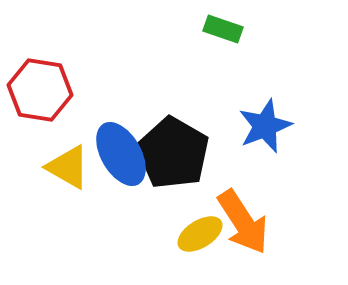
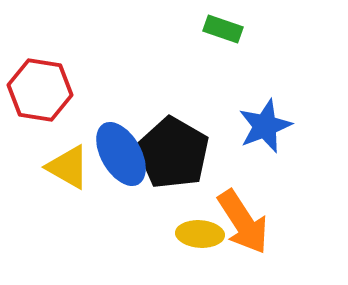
yellow ellipse: rotated 36 degrees clockwise
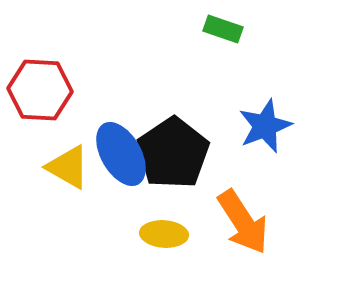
red hexagon: rotated 6 degrees counterclockwise
black pentagon: rotated 8 degrees clockwise
yellow ellipse: moved 36 px left
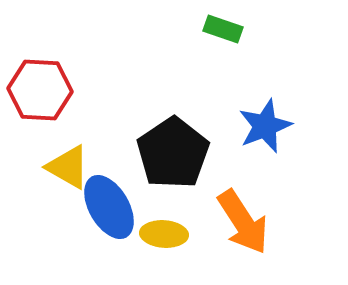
blue ellipse: moved 12 px left, 53 px down
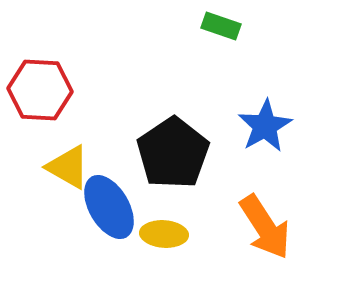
green rectangle: moved 2 px left, 3 px up
blue star: rotated 8 degrees counterclockwise
orange arrow: moved 22 px right, 5 px down
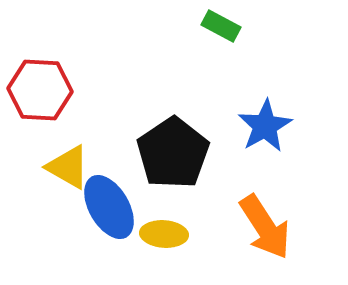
green rectangle: rotated 9 degrees clockwise
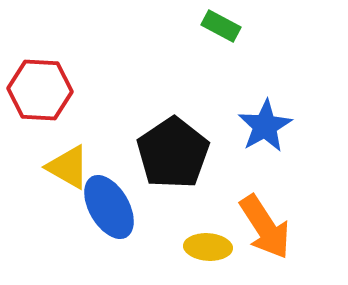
yellow ellipse: moved 44 px right, 13 px down
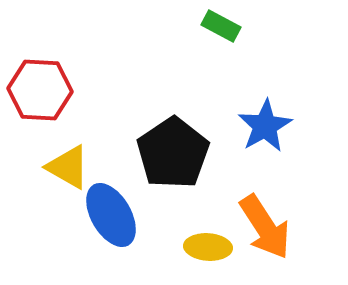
blue ellipse: moved 2 px right, 8 px down
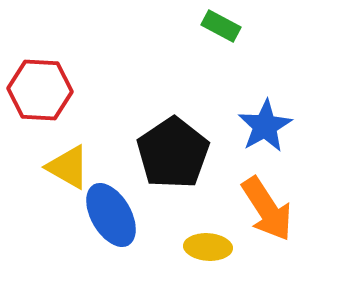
orange arrow: moved 2 px right, 18 px up
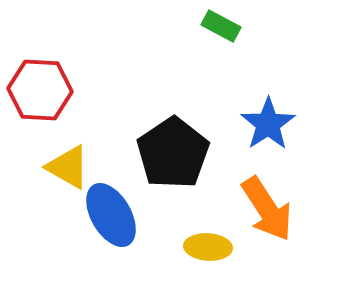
blue star: moved 3 px right, 2 px up; rotated 4 degrees counterclockwise
